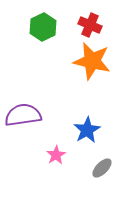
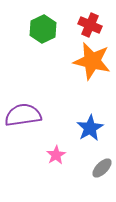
green hexagon: moved 2 px down
blue star: moved 3 px right, 2 px up
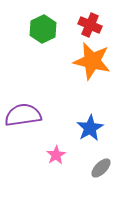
gray ellipse: moved 1 px left
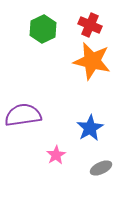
gray ellipse: rotated 20 degrees clockwise
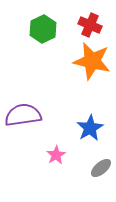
gray ellipse: rotated 15 degrees counterclockwise
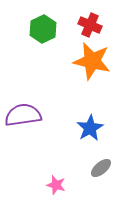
pink star: moved 30 px down; rotated 24 degrees counterclockwise
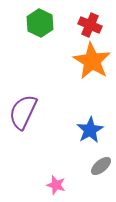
green hexagon: moved 3 px left, 6 px up; rotated 8 degrees counterclockwise
orange star: rotated 18 degrees clockwise
purple semicircle: moved 3 px up; rotated 57 degrees counterclockwise
blue star: moved 2 px down
gray ellipse: moved 2 px up
